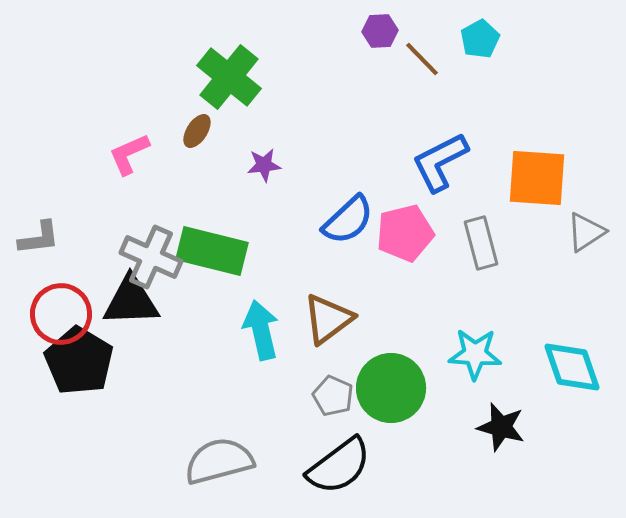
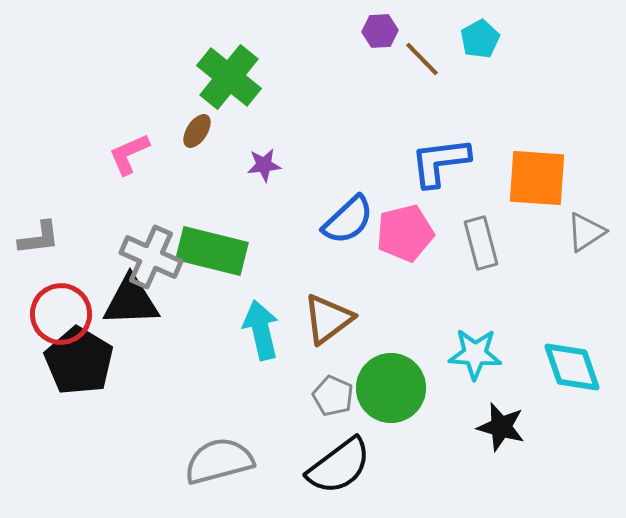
blue L-shape: rotated 20 degrees clockwise
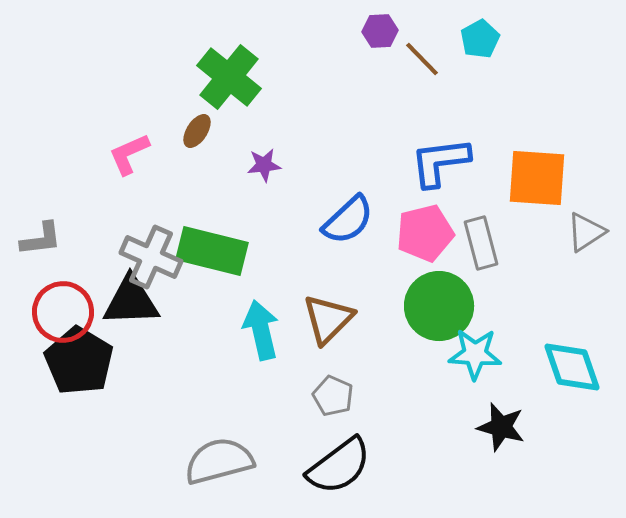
pink pentagon: moved 20 px right
gray L-shape: moved 2 px right, 1 px down
red circle: moved 2 px right, 2 px up
brown triangle: rotated 8 degrees counterclockwise
green circle: moved 48 px right, 82 px up
